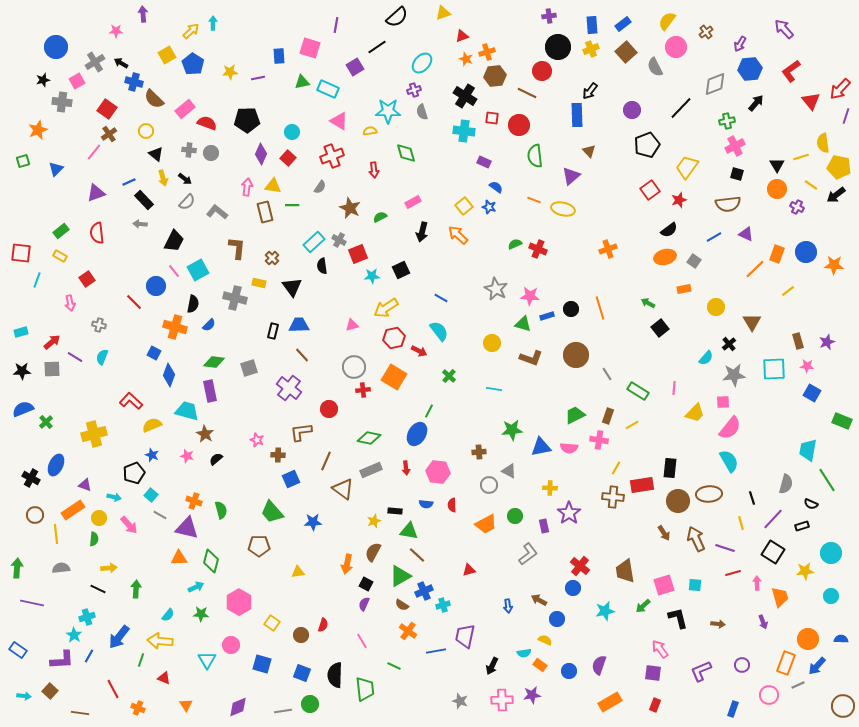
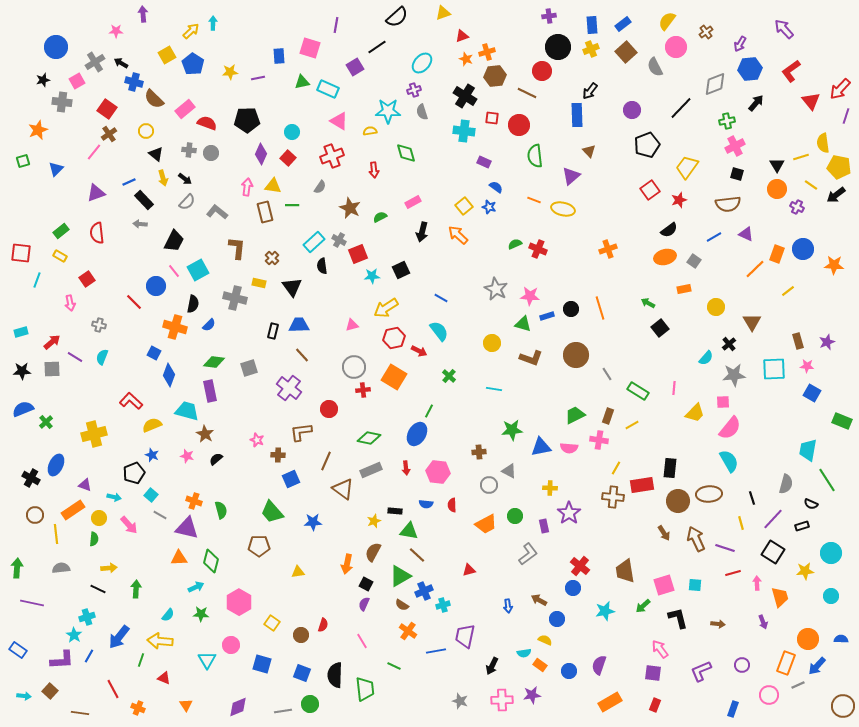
blue circle at (806, 252): moved 3 px left, 3 px up
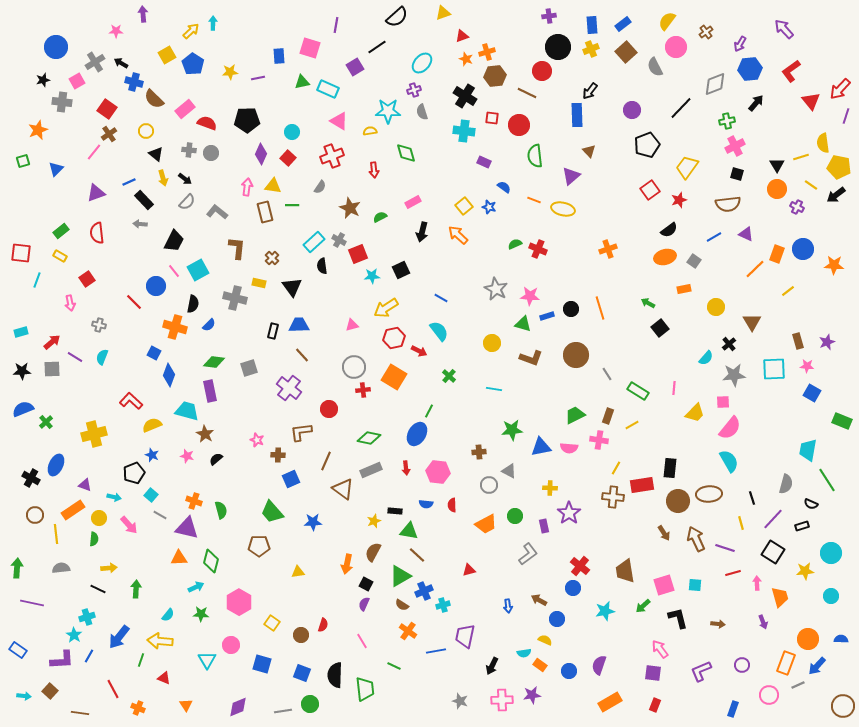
blue semicircle at (496, 187): moved 8 px right
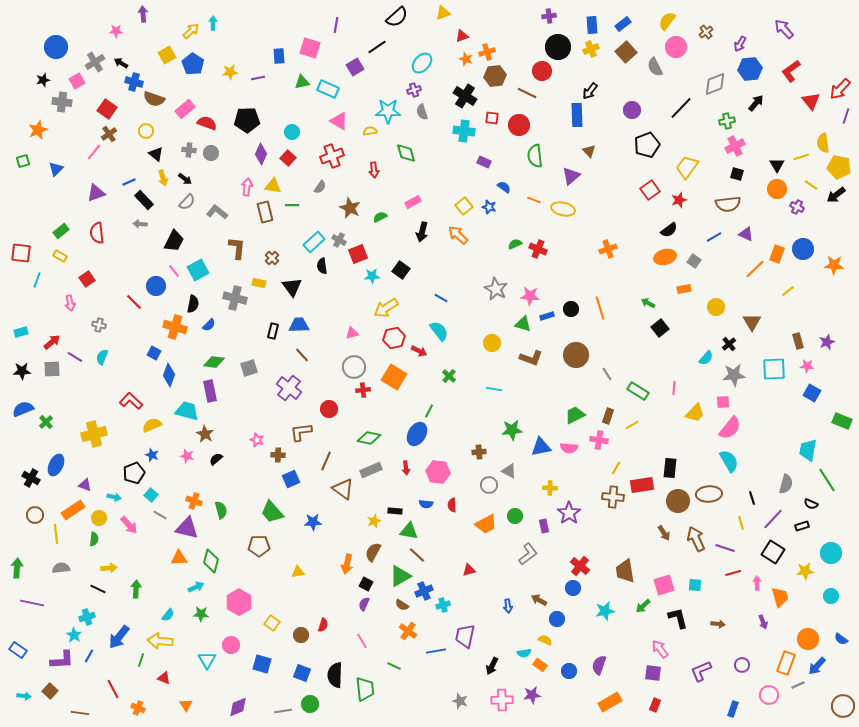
brown semicircle at (154, 99): rotated 25 degrees counterclockwise
black square at (401, 270): rotated 30 degrees counterclockwise
pink triangle at (352, 325): moved 8 px down
blue semicircle at (841, 639): rotated 144 degrees counterclockwise
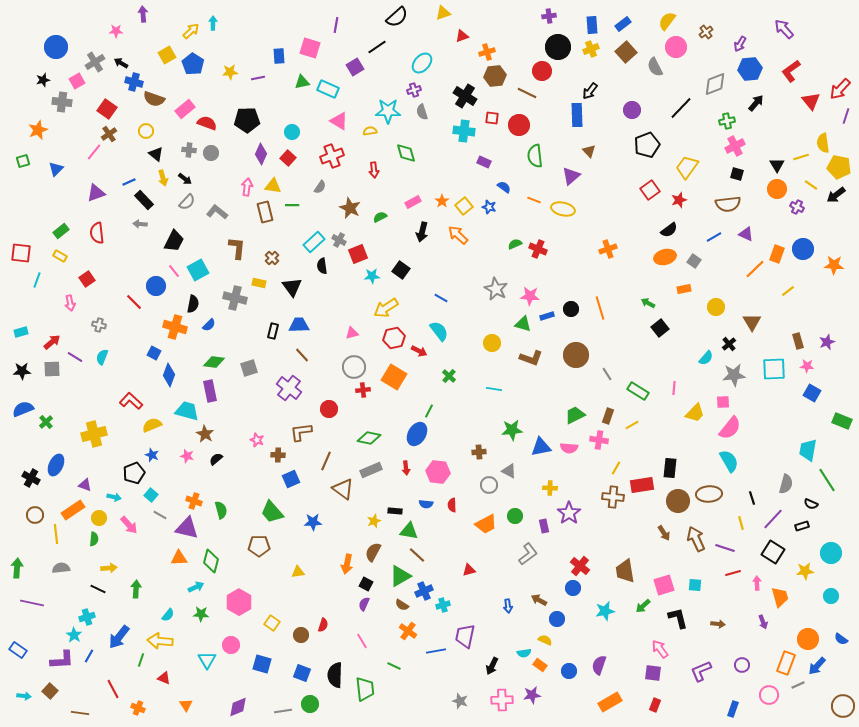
orange star at (466, 59): moved 24 px left, 142 px down; rotated 16 degrees clockwise
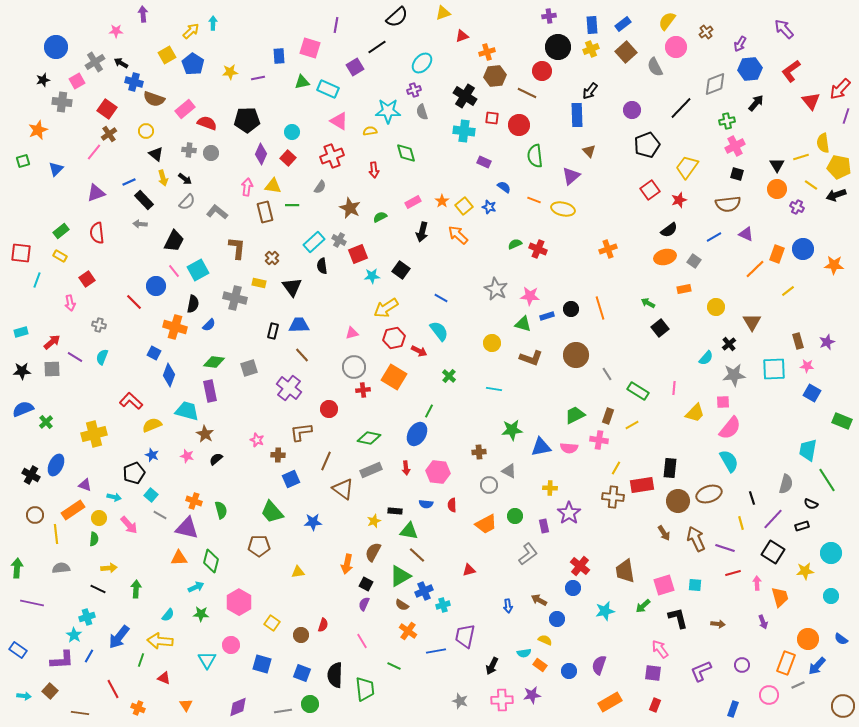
black arrow at (836, 195): rotated 18 degrees clockwise
black cross at (31, 478): moved 3 px up
brown ellipse at (709, 494): rotated 15 degrees counterclockwise
